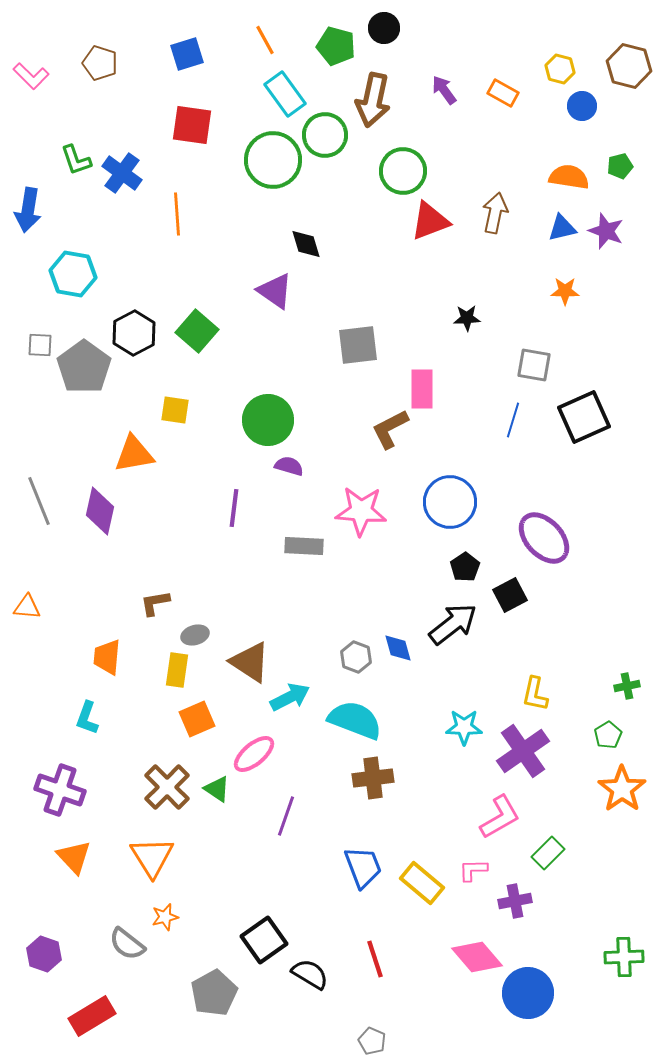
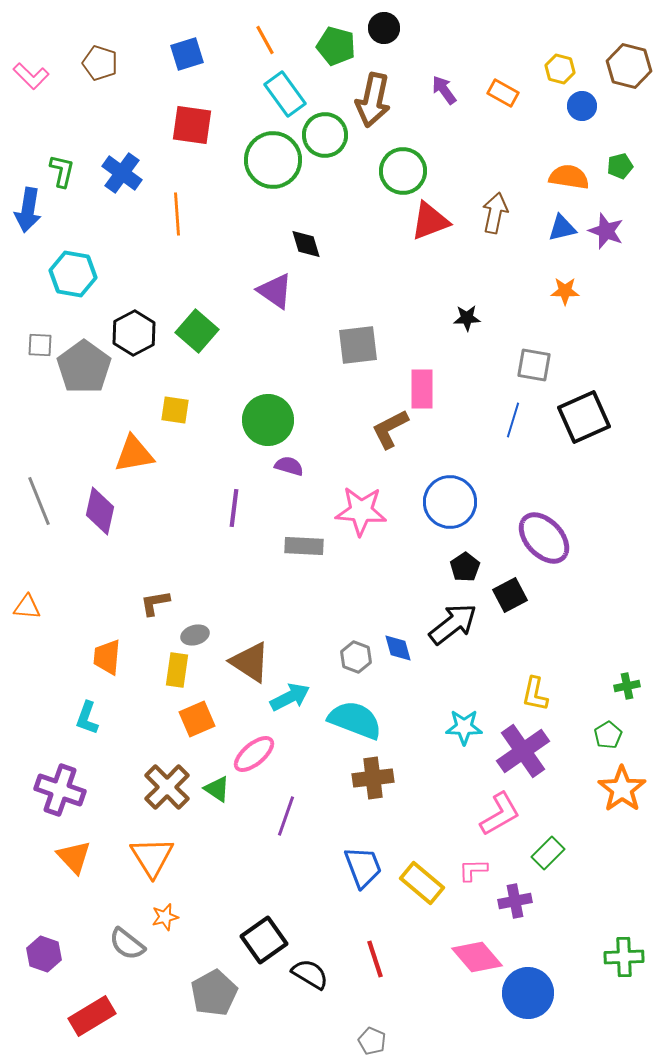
green L-shape at (76, 160): moved 14 px left, 11 px down; rotated 148 degrees counterclockwise
pink L-shape at (500, 817): moved 3 px up
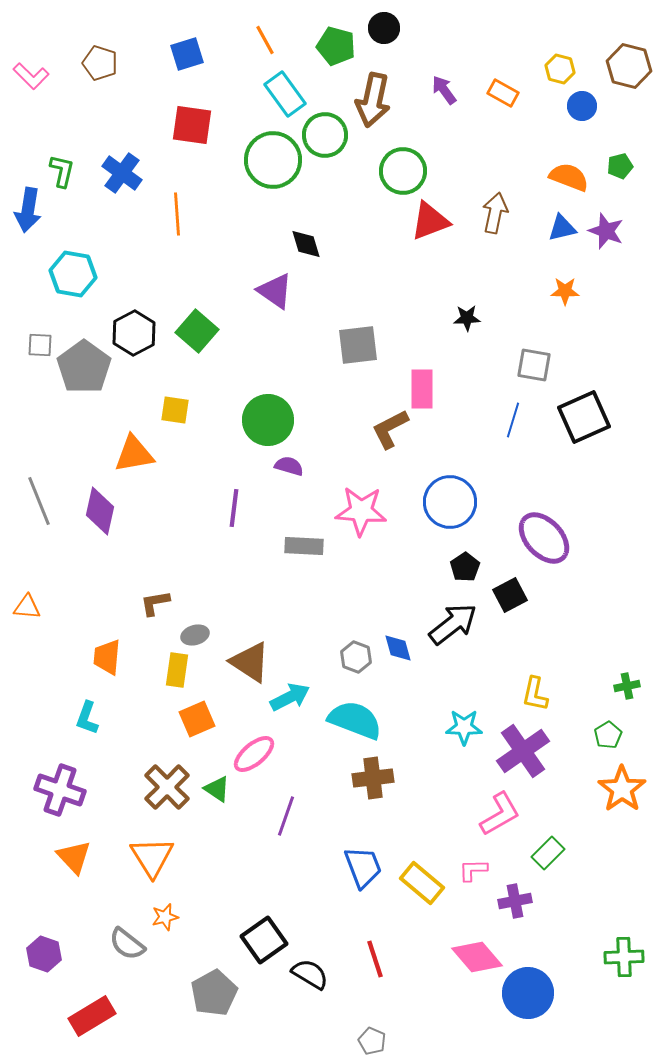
orange semicircle at (569, 177): rotated 12 degrees clockwise
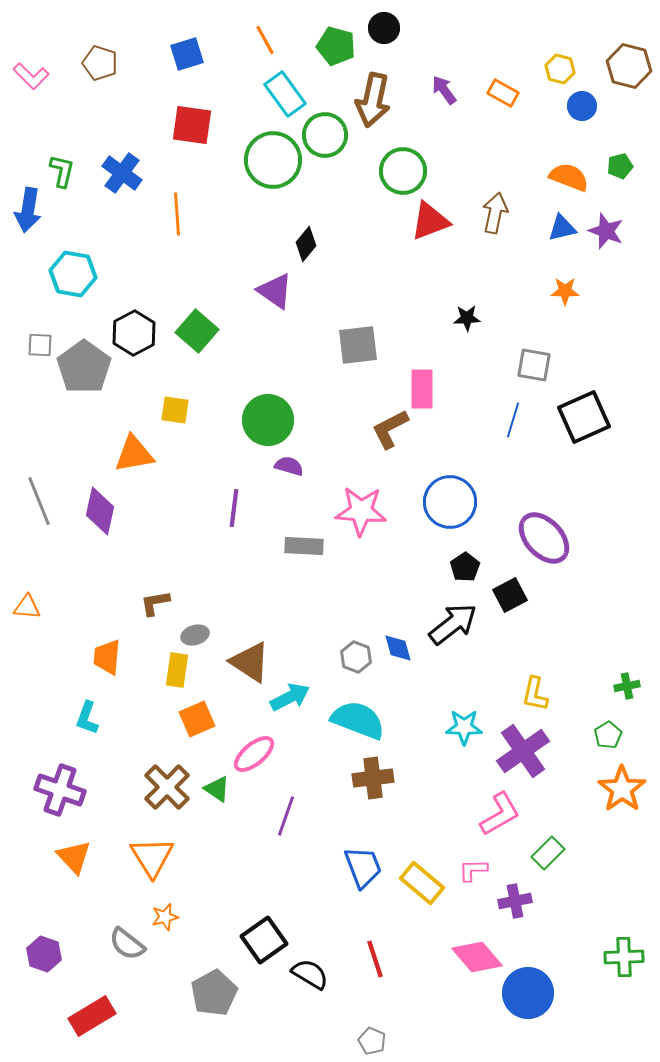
black diamond at (306, 244): rotated 56 degrees clockwise
cyan semicircle at (355, 720): moved 3 px right
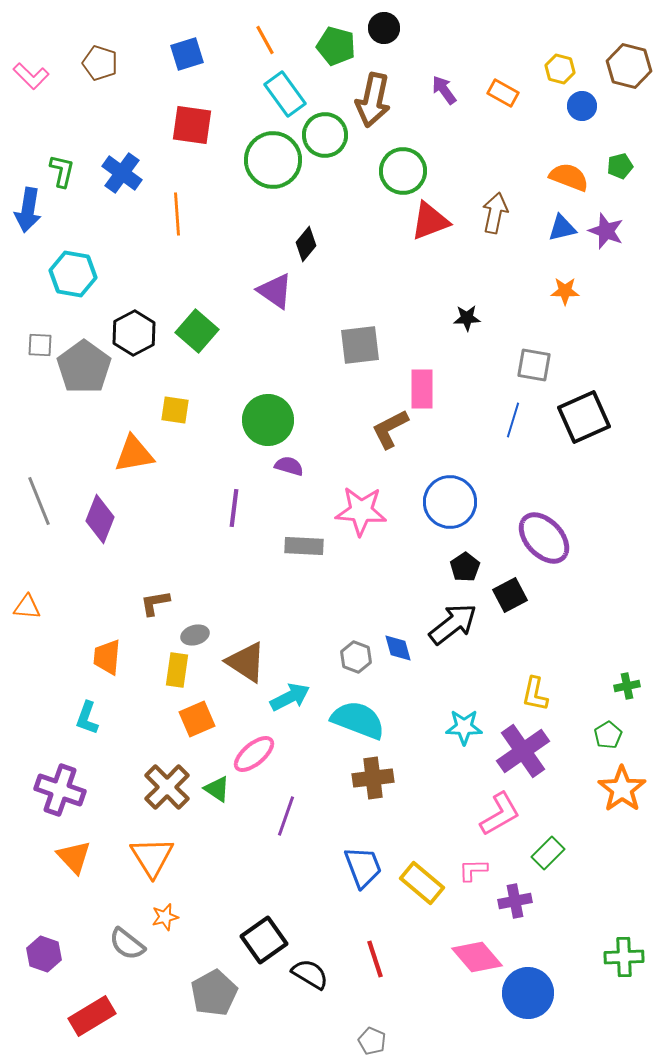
gray square at (358, 345): moved 2 px right
purple diamond at (100, 511): moved 8 px down; rotated 9 degrees clockwise
brown triangle at (250, 662): moved 4 px left
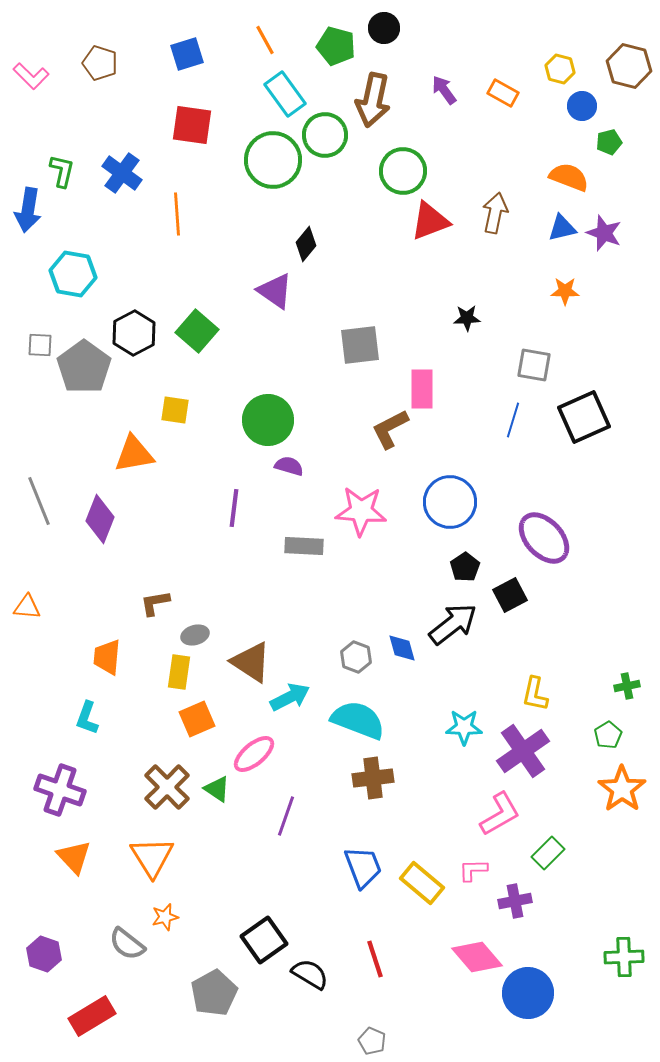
green pentagon at (620, 166): moved 11 px left, 24 px up
purple star at (606, 231): moved 2 px left, 2 px down
blue diamond at (398, 648): moved 4 px right
brown triangle at (246, 662): moved 5 px right
yellow rectangle at (177, 670): moved 2 px right, 2 px down
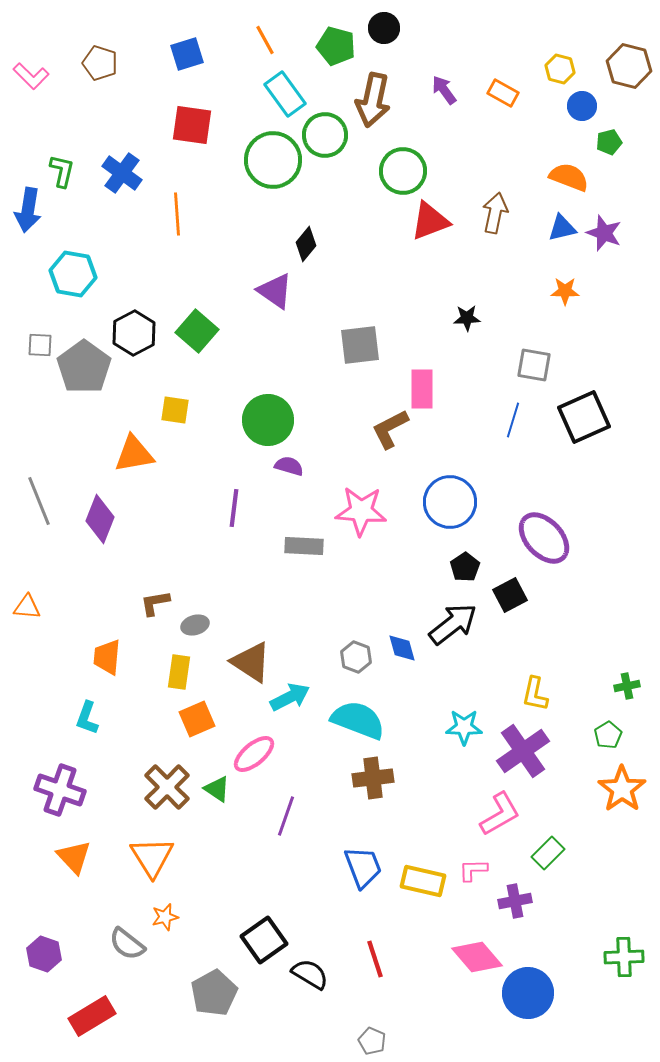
gray ellipse at (195, 635): moved 10 px up
yellow rectangle at (422, 883): moved 1 px right, 2 px up; rotated 27 degrees counterclockwise
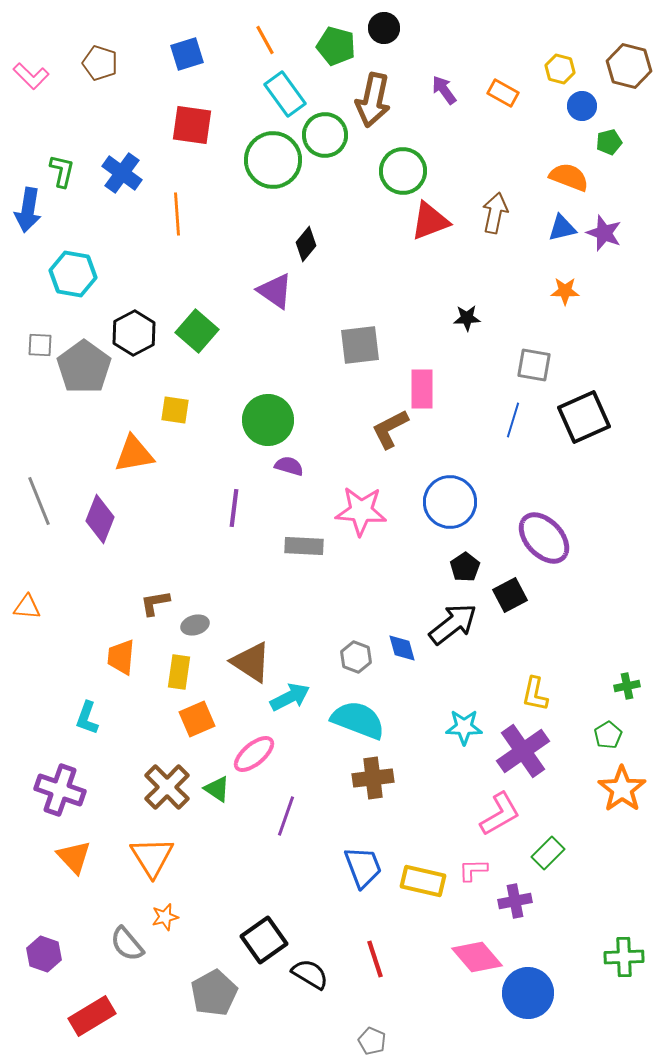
orange trapezoid at (107, 657): moved 14 px right
gray semicircle at (127, 944): rotated 12 degrees clockwise
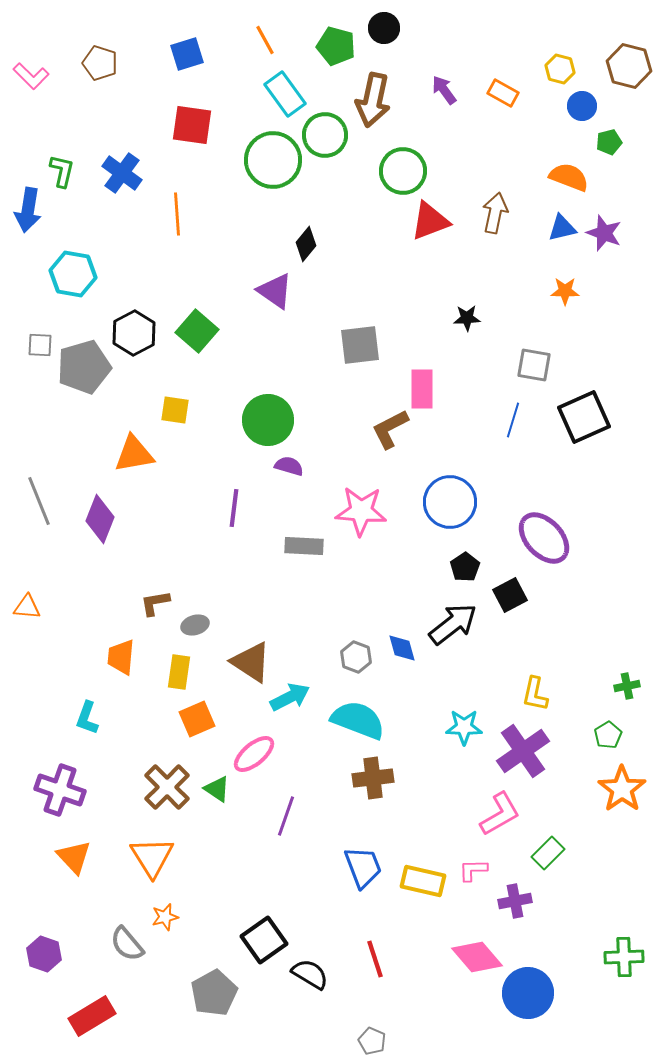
gray pentagon at (84, 367): rotated 20 degrees clockwise
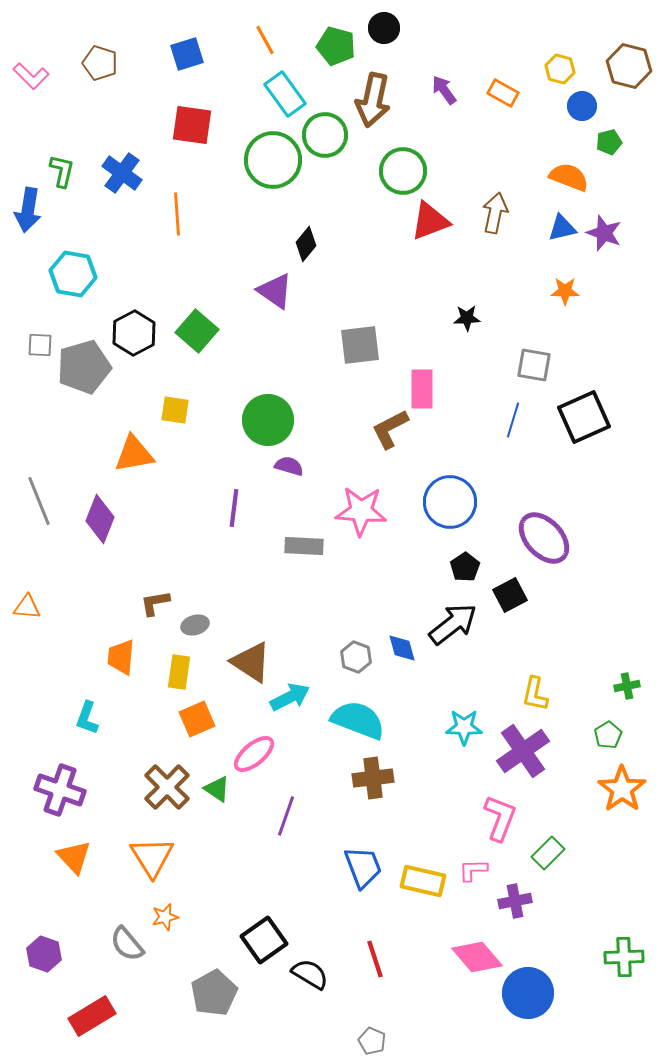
pink L-shape at (500, 814): moved 4 px down; rotated 39 degrees counterclockwise
